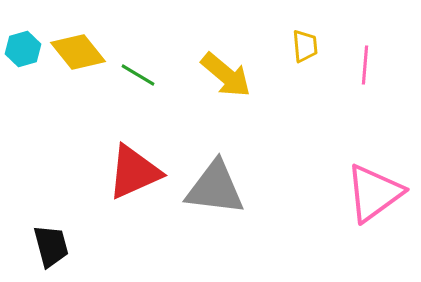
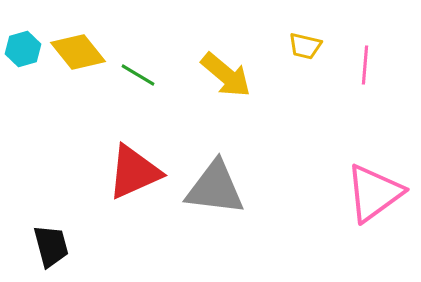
yellow trapezoid: rotated 108 degrees clockwise
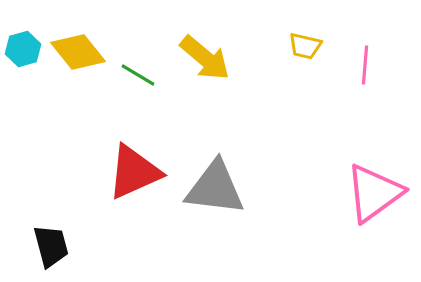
yellow arrow: moved 21 px left, 17 px up
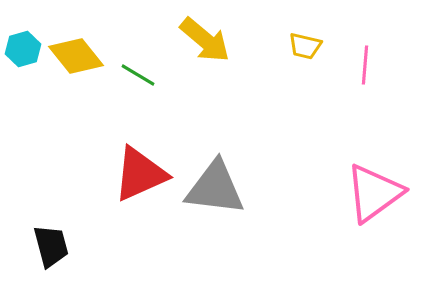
yellow diamond: moved 2 px left, 4 px down
yellow arrow: moved 18 px up
red triangle: moved 6 px right, 2 px down
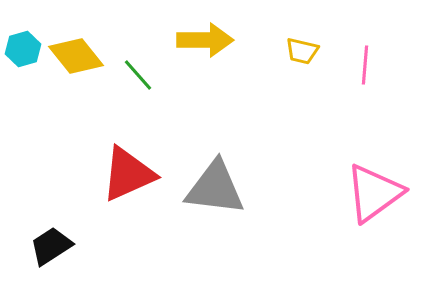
yellow arrow: rotated 40 degrees counterclockwise
yellow trapezoid: moved 3 px left, 5 px down
green line: rotated 18 degrees clockwise
red triangle: moved 12 px left
black trapezoid: rotated 108 degrees counterclockwise
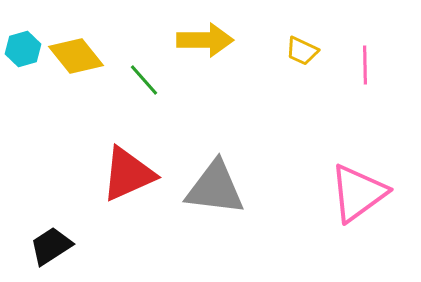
yellow trapezoid: rotated 12 degrees clockwise
pink line: rotated 6 degrees counterclockwise
green line: moved 6 px right, 5 px down
pink triangle: moved 16 px left
